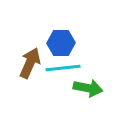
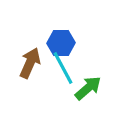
cyan line: rotated 68 degrees clockwise
green arrow: rotated 52 degrees counterclockwise
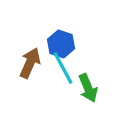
blue hexagon: moved 1 px down; rotated 20 degrees clockwise
green arrow: rotated 108 degrees clockwise
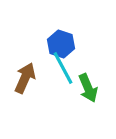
brown arrow: moved 5 px left, 15 px down
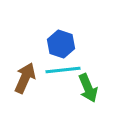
cyan line: moved 2 px down; rotated 68 degrees counterclockwise
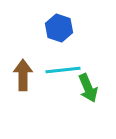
blue hexagon: moved 2 px left, 16 px up
brown arrow: moved 2 px left, 3 px up; rotated 24 degrees counterclockwise
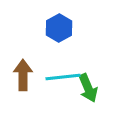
blue hexagon: rotated 12 degrees clockwise
cyan line: moved 7 px down
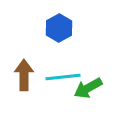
brown arrow: moved 1 px right
green arrow: rotated 84 degrees clockwise
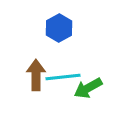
brown arrow: moved 12 px right
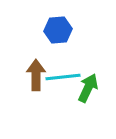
blue hexagon: moved 1 px left, 2 px down; rotated 24 degrees clockwise
green arrow: rotated 144 degrees clockwise
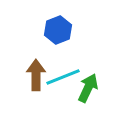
blue hexagon: rotated 16 degrees counterclockwise
cyan line: rotated 16 degrees counterclockwise
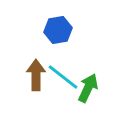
blue hexagon: rotated 12 degrees clockwise
cyan line: rotated 60 degrees clockwise
